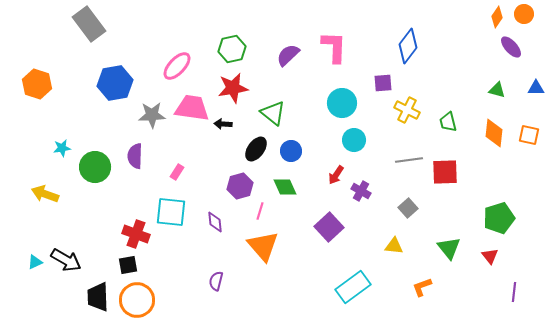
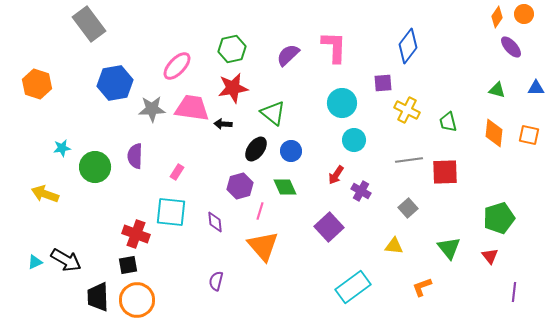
gray star at (152, 115): moved 6 px up
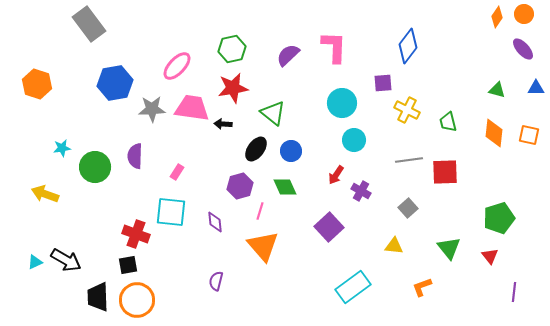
purple ellipse at (511, 47): moved 12 px right, 2 px down
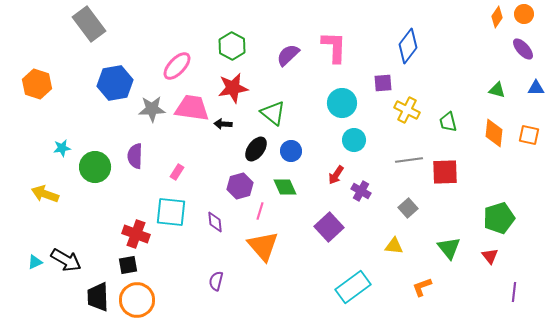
green hexagon at (232, 49): moved 3 px up; rotated 20 degrees counterclockwise
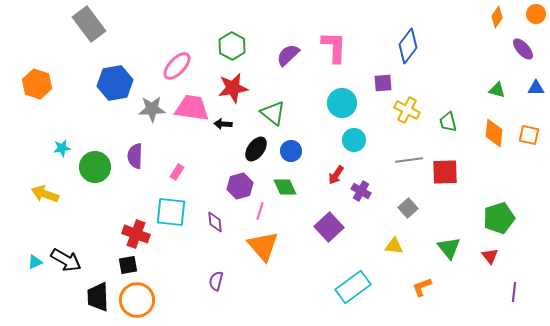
orange circle at (524, 14): moved 12 px right
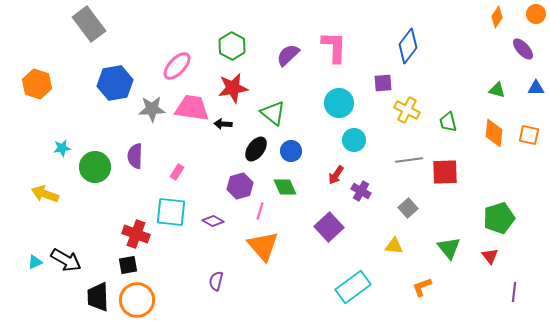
cyan circle at (342, 103): moved 3 px left
purple diamond at (215, 222): moved 2 px left, 1 px up; rotated 55 degrees counterclockwise
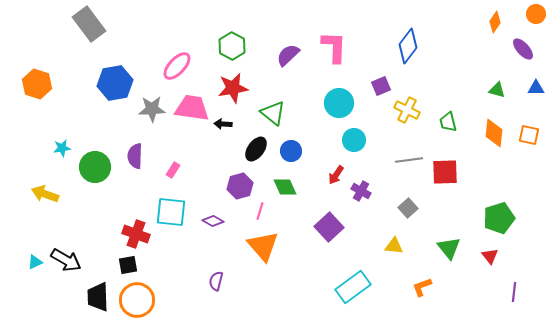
orange diamond at (497, 17): moved 2 px left, 5 px down
purple square at (383, 83): moved 2 px left, 3 px down; rotated 18 degrees counterclockwise
pink rectangle at (177, 172): moved 4 px left, 2 px up
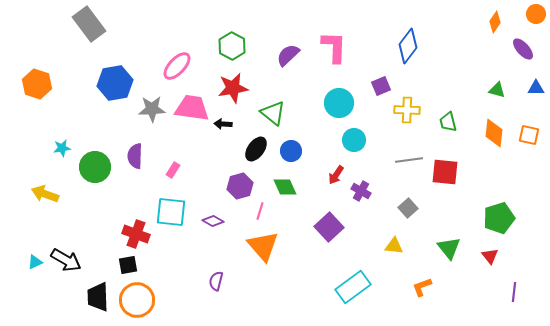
yellow cross at (407, 110): rotated 25 degrees counterclockwise
red square at (445, 172): rotated 8 degrees clockwise
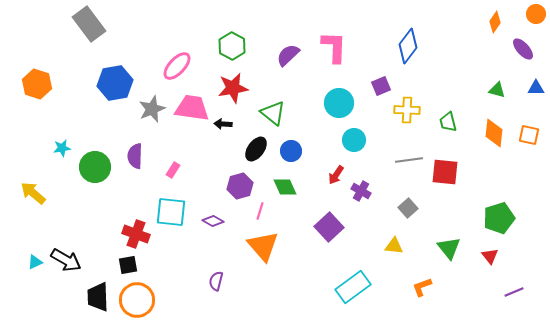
gray star at (152, 109): rotated 20 degrees counterclockwise
yellow arrow at (45, 194): moved 12 px left, 1 px up; rotated 20 degrees clockwise
purple line at (514, 292): rotated 60 degrees clockwise
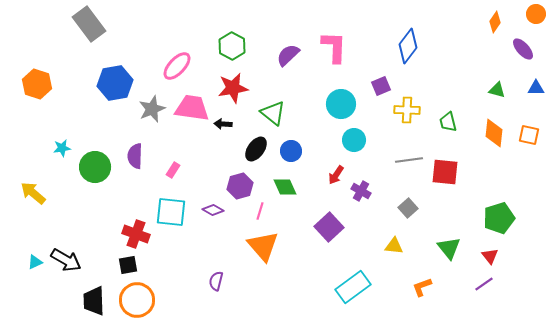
cyan circle at (339, 103): moved 2 px right, 1 px down
purple diamond at (213, 221): moved 11 px up
purple line at (514, 292): moved 30 px left, 8 px up; rotated 12 degrees counterclockwise
black trapezoid at (98, 297): moved 4 px left, 4 px down
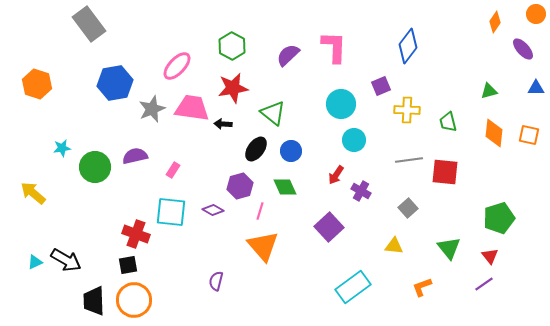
green triangle at (497, 90): moved 8 px left, 1 px down; rotated 30 degrees counterclockwise
purple semicircle at (135, 156): rotated 75 degrees clockwise
orange circle at (137, 300): moved 3 px left
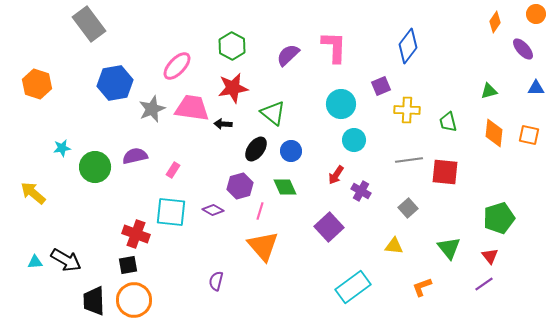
cyan triangle at (35, 262): rotated 21 degrees clockwise
